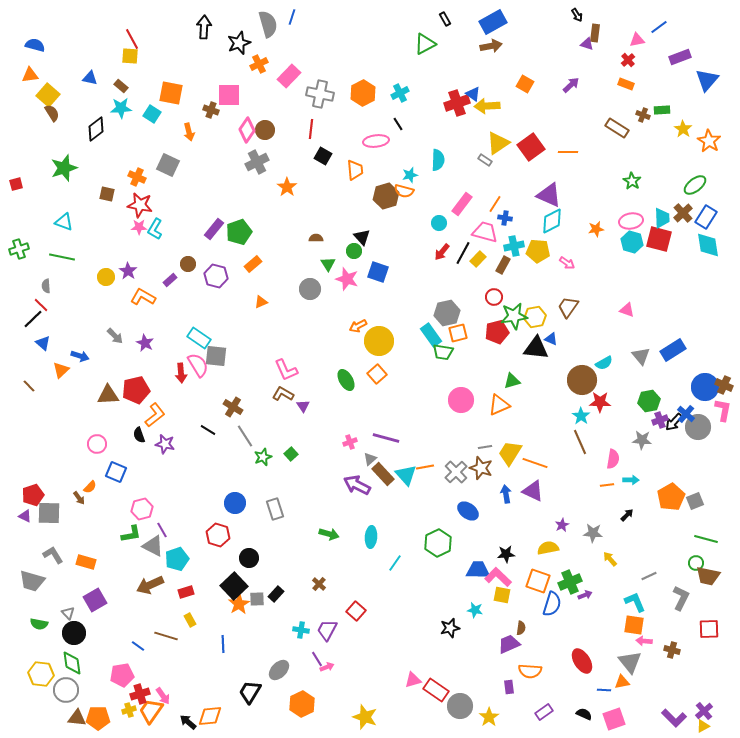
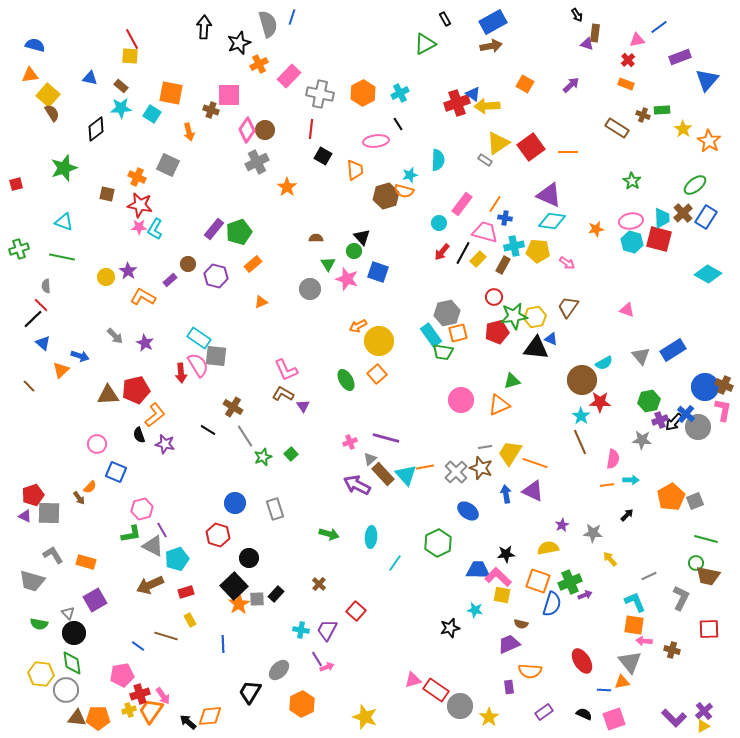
cyan diamond at (552, 221): rotated 36 degrees clockwise
cyan diamond at (708, 245): moved 29 px down; rotated 52 degrees counterclockwise
brown semicircle at (521, 628): moved 4 px up; rotated 96 degrees clockwise
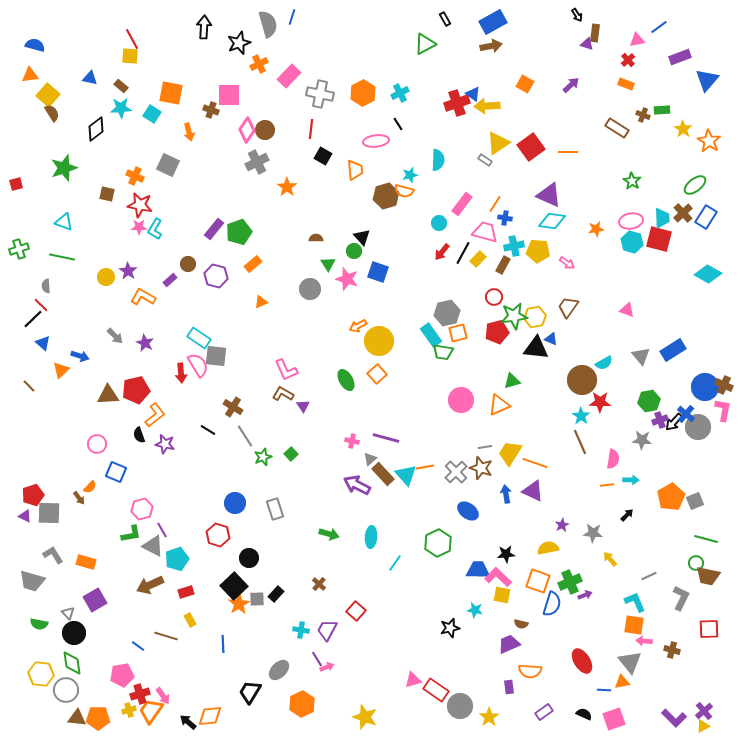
orange cross at (137, 177): moved 2 px left, 1 px up
pink cross at (350, 442): moved 2 px right, 1 px up; rotated 32 degrees clockwise
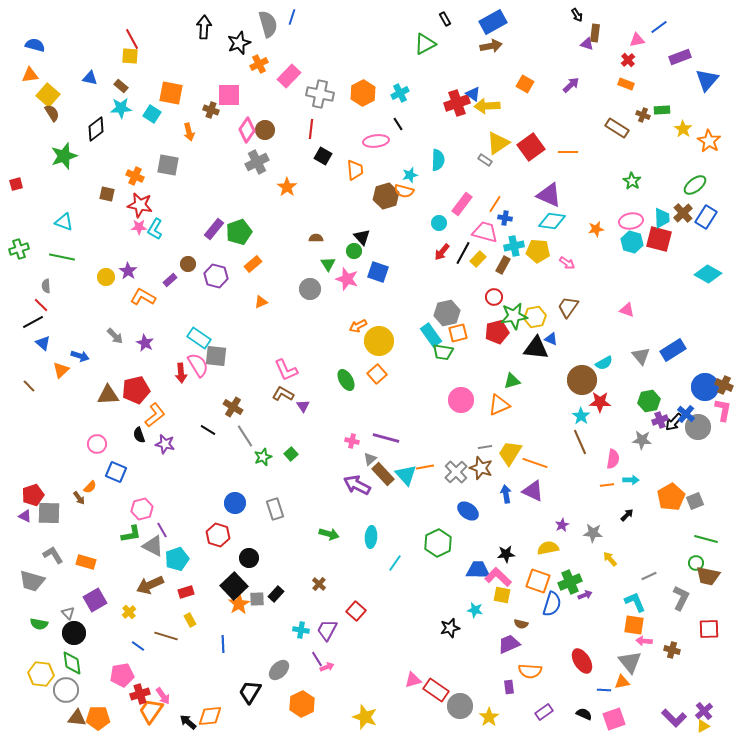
gray square at (168, 165): rotated 15 degrees counterclockwise
green star at (64, 168): moved 12 px up
black line at (33, 319): moved 3 px down; rotated 15 degrees clockwise
yellow cross at (129, 710): moved 98 px up; rotated 24 degrees counterclockwise
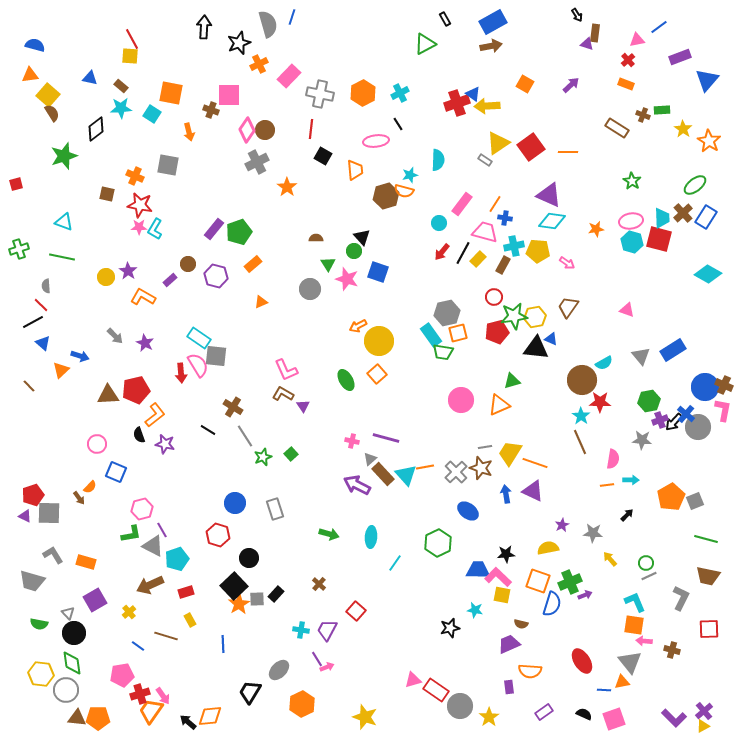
green circle at (696, 563): moved 50 px left
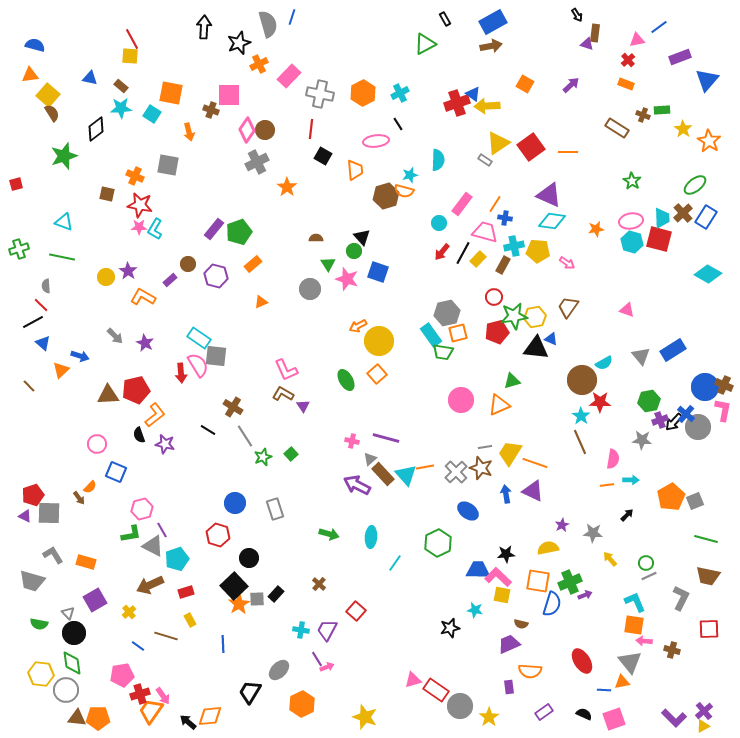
orange square at (538, 581): rotated 10 degrees counterclockwise
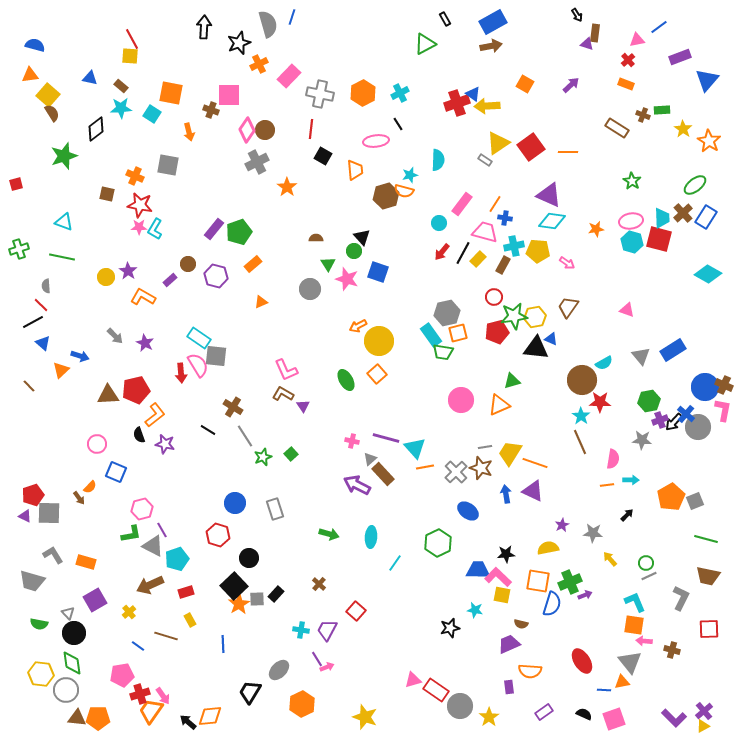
cyan triangle at (406, 475): moved 9 px right, 27 px up
